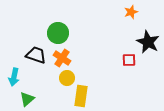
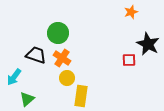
black star: moved 2 px down
cyan arrow: rotated 24 degrees clockwise
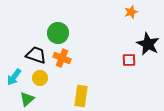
orange cross: rotated 12 degrees counterclockwise
yellow circle: moved 27 px left
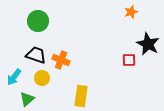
green circle: moved 20 px left, 12 px up
orange cross: moved 1 px left, 2 px down
yellow circle: moved 2 px right
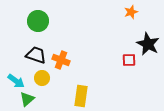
cyan arrow: moved 2 px right, 4 px down; rotated 90 degrees counterclockwise
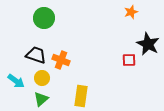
green circle: moved 6 px right, 3 px up
green triangle: moved 14 px right
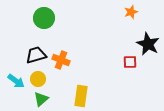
black trapezoid: rotated 35 degrees counterclockwise
red square: moved 1 px right, 2 px down
yellow circle: moved 4 px left, 1 px down
